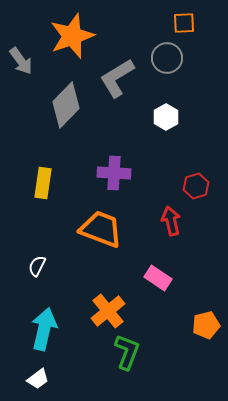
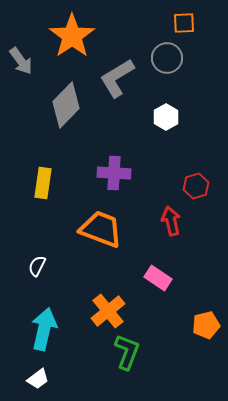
orange star: rotated 15 degrees counterclockwise
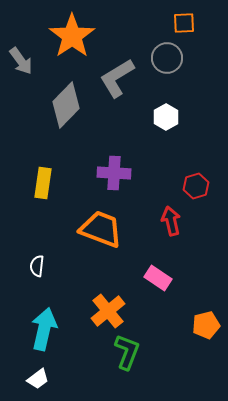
white semicircle: rotated 20 degrees counterclockwise
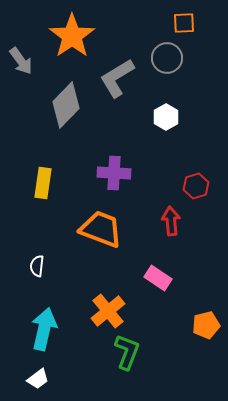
red arrow: rotated 8 degrees clockwise
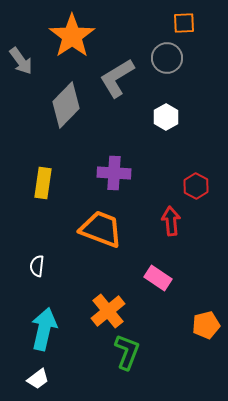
red hexagon: rotated 15 degrees counterclockwise
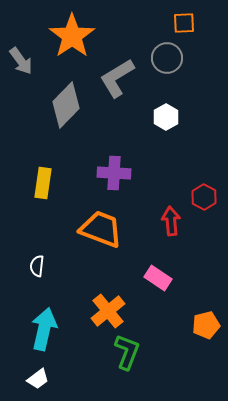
red hexagon: moved 8 px right, 11 px down
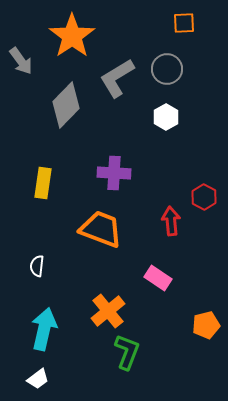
gray circle: moved 11 px down
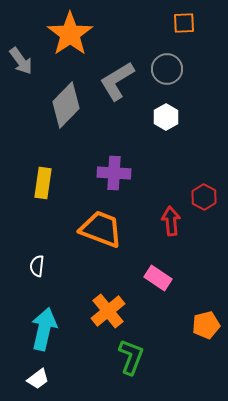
orange star: moved 2 px left, 2 px up
gray L-shape: moved 3 px down
green L-shape: moved 4 px right, 5 px down
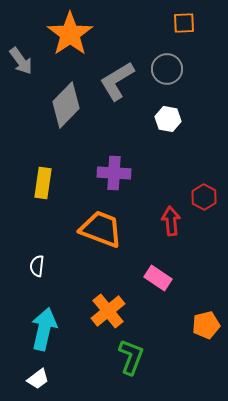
white hexagon: moved 2 px right, 2 px down; rotated 20 degrees counterclockwise
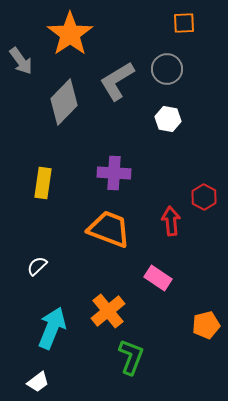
gray diamond: moved 2 px left, 3 px up
orange trapezoid: moved 8 px right
white semicircle: rotated 40 degrees clockwise
cyan arrow: moved 8 px right, 1 px up; rotated 9 degrees clockwise
white trapezoid: moved 3 px down
